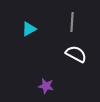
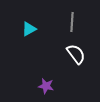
white semicircle: rotated 25 degrees clockwise
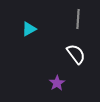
gray line: moved 6 px right, 3 px up
purple star: moved 11 px right, 3 px up; rotated 28 degrees clockwise
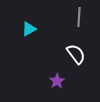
gray line: moved 1 px right, 2 px up
purple star: moved 2 px up
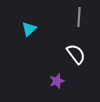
cyan triangle: rotated 14 degrees counterclockwise
purple star: rotated 14 degrees clockwise
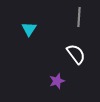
cyan triangle: rotated 14 degrees counterclockwise
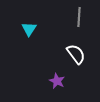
purple star: rotated 28 degrees counterclockwise
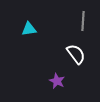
gray line: moved 4 px right, 4 px down
cyan triangle: rotated 49 degrees clockwise
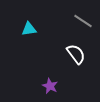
gray line: rotated 60 degrees counterclockwise
purple star: moved 7 px left, 5 px down
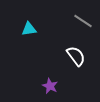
white semicircle: moved 2 px down
